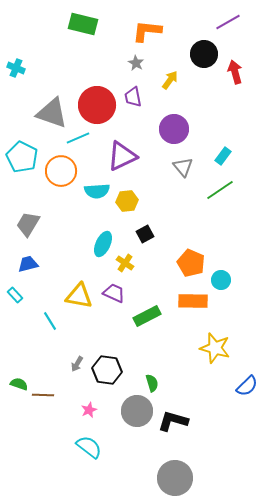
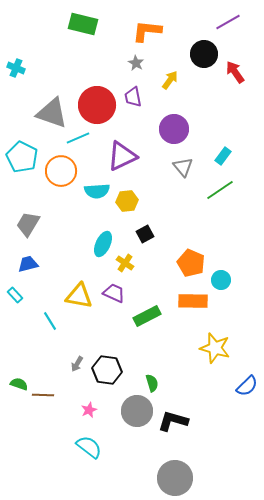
red arrow at (235, 72): rotated 20 degrees counterclockwise
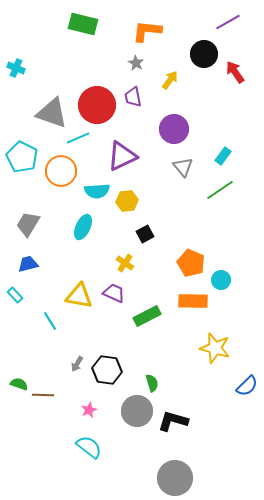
cyan ellipse at (103, 244): moved 20 px left, 17 px up
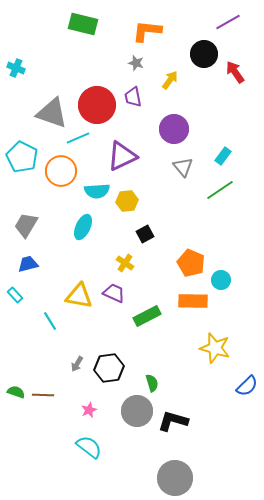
gray star at (136, 63): rotated 14 degrees counterclockwise
gray trapezoid at (28, 224): moved 2 px left, 1 px down
black hexagon at (107, 370): moved 2 px right, 2 px up; rotated 16 degrees counterclockwise
green semicircle at (19, 384): moved 3 px left, 8 px down
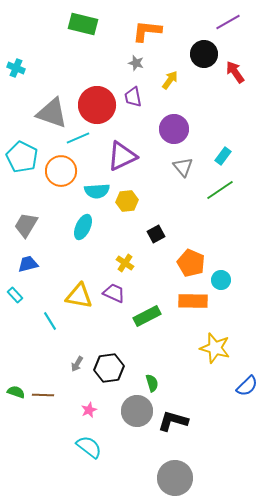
black square at (145, 234): moved 11 px right
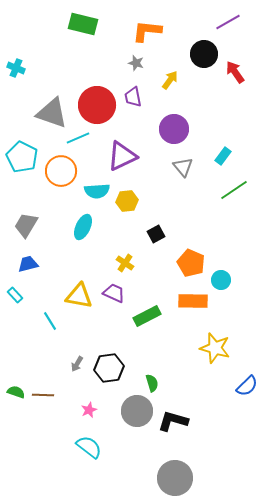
green line at (220, 190): moved 14 px right
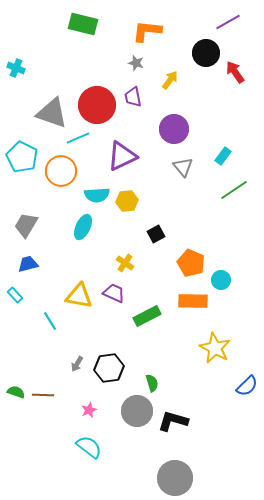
black circle at (204, 54): moved 2 px right, 1 px up
cyan semicircle at (97, 191): moved 4 px down
yellow star at (215, 348): rotated 12 degrees clockwise
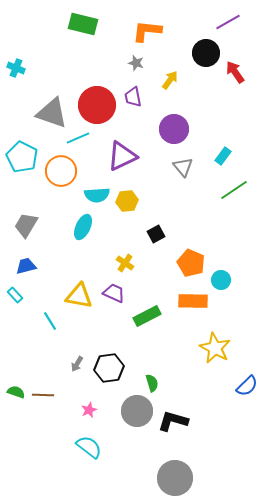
blue trapezoid at (28, 264): moved 2 px left, 2 px down
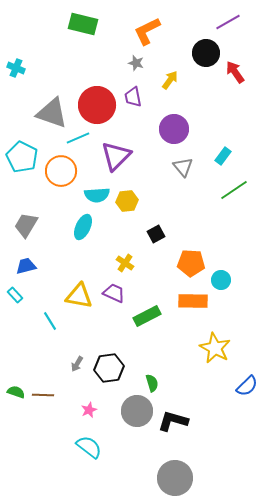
orange L-shape at (147, 31): rotated 32 degrees counterclockwise
purple triangle at (122, 156): moved 6 px left; rotated 20 degrees counterclockwise
orange pentagon at (191, 263): rotated 20 degrees counterclockwise
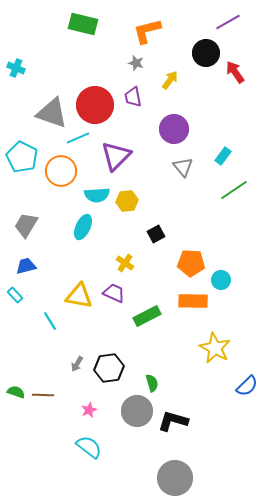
orange L-shape at (147, 31): rotated 12 degrees clockwise
red circle at (97, 105): moved 2 px left
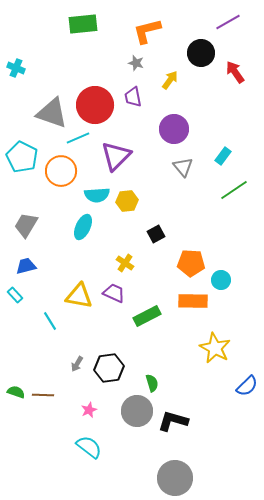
green rectangle at (83, 24): rotated 20 degrees counterclockwise
black circle at (206, 53): moved 5 px left
